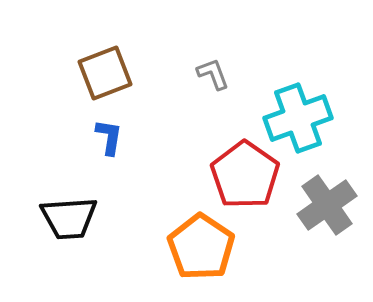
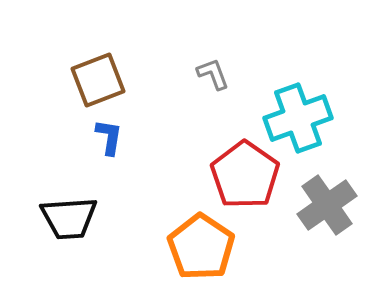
brown square: moved 7 px left, 7 px down
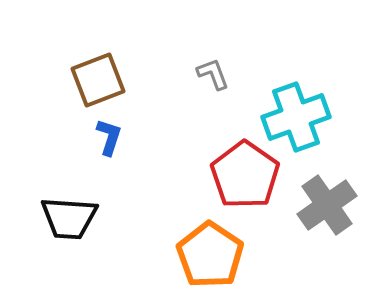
cyan cross: moved 2 px left, 1 px up
blue L-shape: rotated 9 degrees clockwise
black trapezoid: rotated 8 degrees clockwise
orange pentagon: moved 9 px right, 8 px down
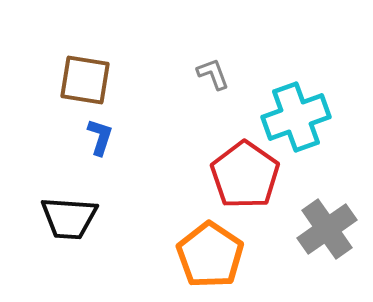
brown square: moved 13 px left; rotated 30 degrees clockwise
blue L-shape: moved 9 px left
gray cross: moved 24 px down
